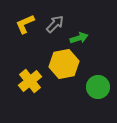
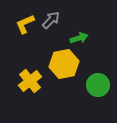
gray arrow: moved 4 px left, 4 px up
green circle: moved 2 px up
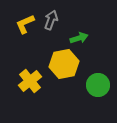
gray arrow: rotated 24 degrees counterclockwise
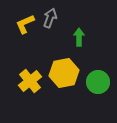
gray arrow: moved 1 px left, 2 px up
green arrow: moved 1 px up; rotated 72 degrees counterclockwise
yellow hexagon: moved 9 px down
green circle: moved 3 px up
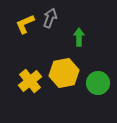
green circle: moved 1 px down
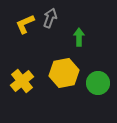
yellow cross: moved 8 px left
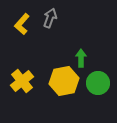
yellow L-shape: moved 3 px left; rotated 25 degrees counterclockwise
green arrow: moved 2 px right, 21 px down
yellow hexagon: moved 8 px down
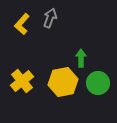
yellow hexagon: moved 1 px left, 1 px down
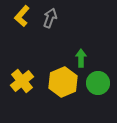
yellow L-shape: moved 8 px up
yellow hexagon: rotated 12 degrees counterclockwise
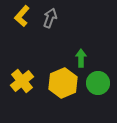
yellow hexagon: moved 1 px down
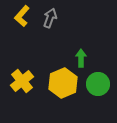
green circle: moved 1 px down
